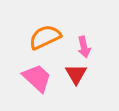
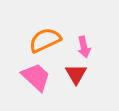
orange semicircle: moved 3 px down
pink trapezoid: moved 1 px left, 1 px up
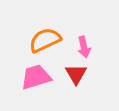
pink trapezoid: rotated 60 degrees counterclockwise
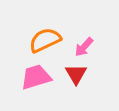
pink arrow: rotated 55 degrees clockwise
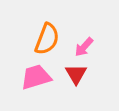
orange semicircle: moved 2 px right, 1 px up; rotated 136 degrees clockwise
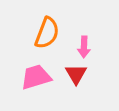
orange semicircle: moved 6 px up
pink arrow: rotated 40 degrees counterclockwise
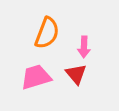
red triangle: rotated 10 degrees counterclockwise
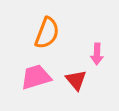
pink arrow: moved 13 px right, 7 px down
red triangle: moved 6 px down
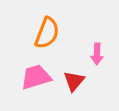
red triangle: moved 2 px left, 1 px down; rotated 20 degrees clockwise
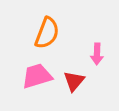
pink trapezoid: moved 1 px right, 1 px up
